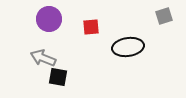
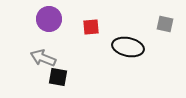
gray square: moved 1 px right, 8 px down; rotated 30 degrees clockwise
black ellipse: rotated 20 degrees clockwise
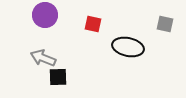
purple circle: moved 4 px left, 4 px up
red square: moved 2 px right, 3 px up; rotated 18 degrees clockwise
black square: rotated 12 degrees counterclockwise
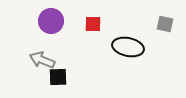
purple circle: moved 6 px right, 6 px down
red square: rotated 12 degrees counterclockwise
gray arrow: moved 1 px left, 2 px down
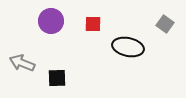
gray square: rotated 24 degrees clockwise
gray arrow: moved 20 px left, 3 px down
black square: moved 1 px left, 1 px down
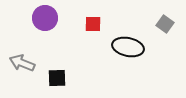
purple circle: moved 6 px left, 3 px up
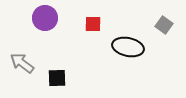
gray square: moved 1 px left, 1 px down
gray arrow: rotated 15 degrees clockwise
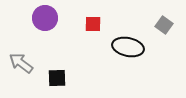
gray arrow: moved 1 px left
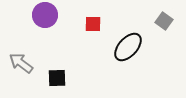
purple circle: moved 3 px up
gray square: moved 4 px up
black ellipse: rotated 60 degrees counterclockwise
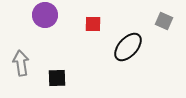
gray square: rotated 12 degrees counterclockwise
gray arrow: rotated 45 degrees clockwise
